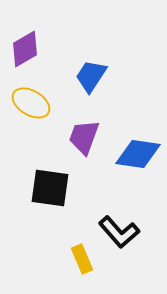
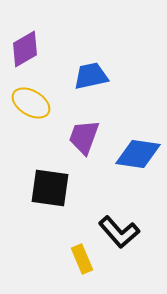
blue trapezoid: rotated 45 degrees clockwise
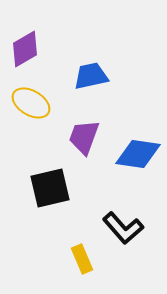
black square: rotated 21 degrees counterclockwise
black L-shape: moved 4 px right, 4 px up
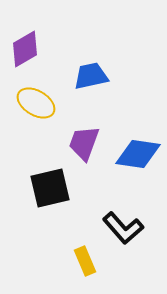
yellow ellipse: moved 5 px right
purple trapezoid: moved 6 px down
yellow rectangle: moved 3 px right, 2 px down
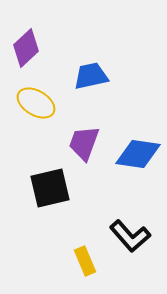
purple diamond: moved 1 px right, 1 px up; rotated 12 degrees counterclockwise
black L-shape: moved 7 px right, 8 px down
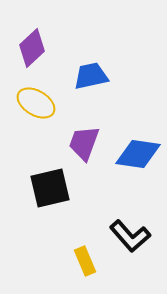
purple diamond: moved 6 px right
